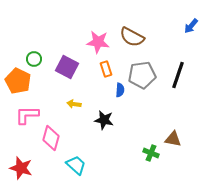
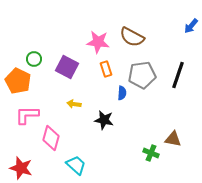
blue semicircle: moved 2 px right, 3 px down
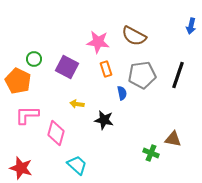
blue arrow: rotated 28 degrees counterclockwise
brown semicircle: moved 2 px right, 1 px up
blue semicircle: rotated 16 degrees counterclockwise
yellow arrow: moved 3 px right
pink diamond: moved 5 px right, 5 px up
cyan trapezoid: moved 1 px right
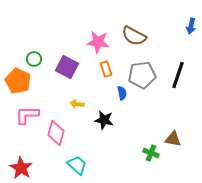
red star: rotated 15 degrees clockwise
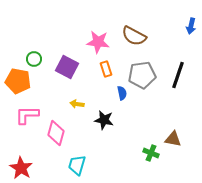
orange pentagon: rotated 15 degrees counterclockwise
cyan trapezoid: rotated 115 degrees counterclockwise
